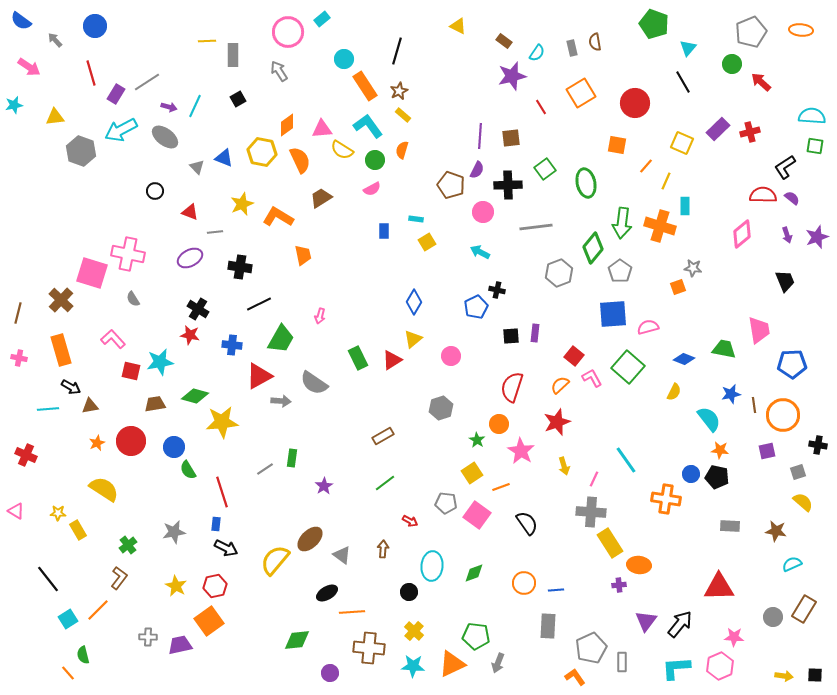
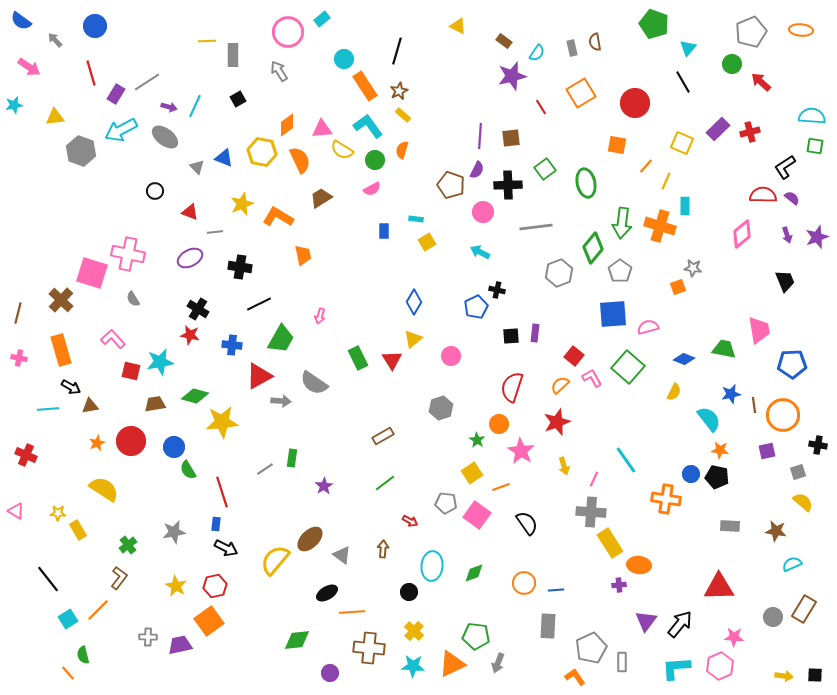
red triangle at (392, 360): rotated 30 degrees counterclockwise
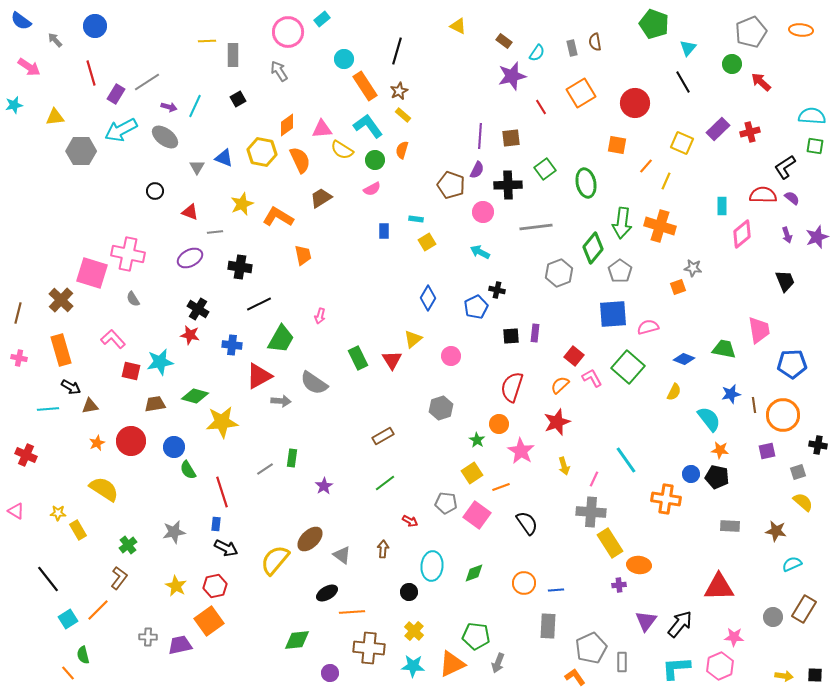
gray hexagon at (81, 151): rotated 20 degrees counterclockwise
gray triangle at (197, 167): rotated 14 degrees clockwise
cyan rectangle at (685, 206): moved 37 px right
blue diamond at (414, 302): moved 14 px right, 4 px up
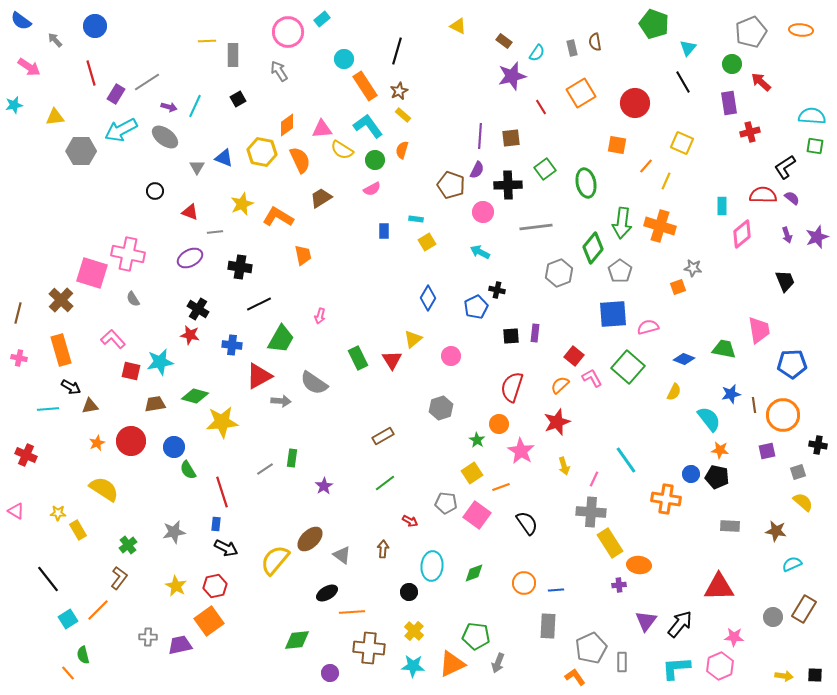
purple rectangle at (718, 129): moved 11 px right, 26 px up; rotated 55 degrees counterclockwise
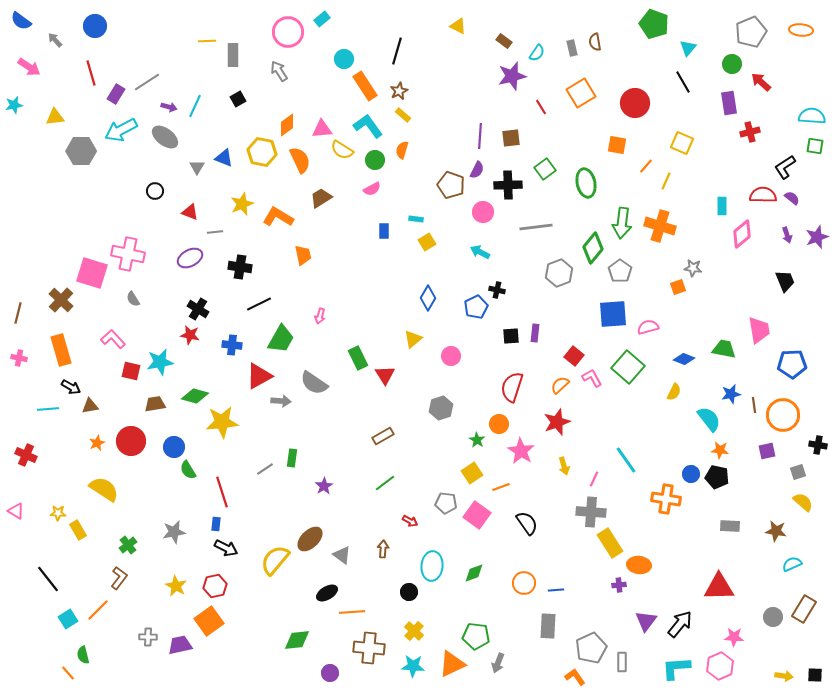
red triangle at (392, 360): moved 7 px left, 15 px down
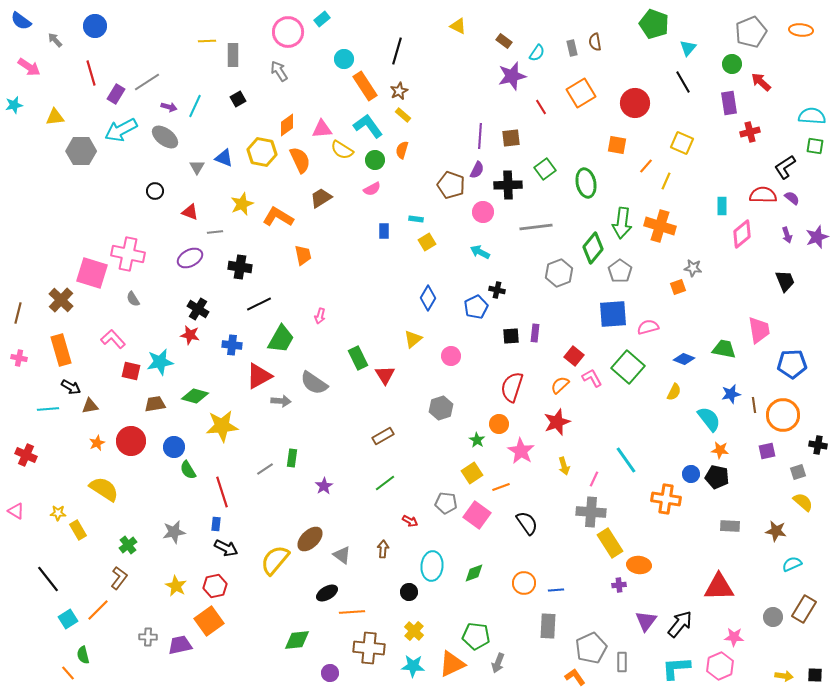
yellow star at (222, 422): moved 4 px down
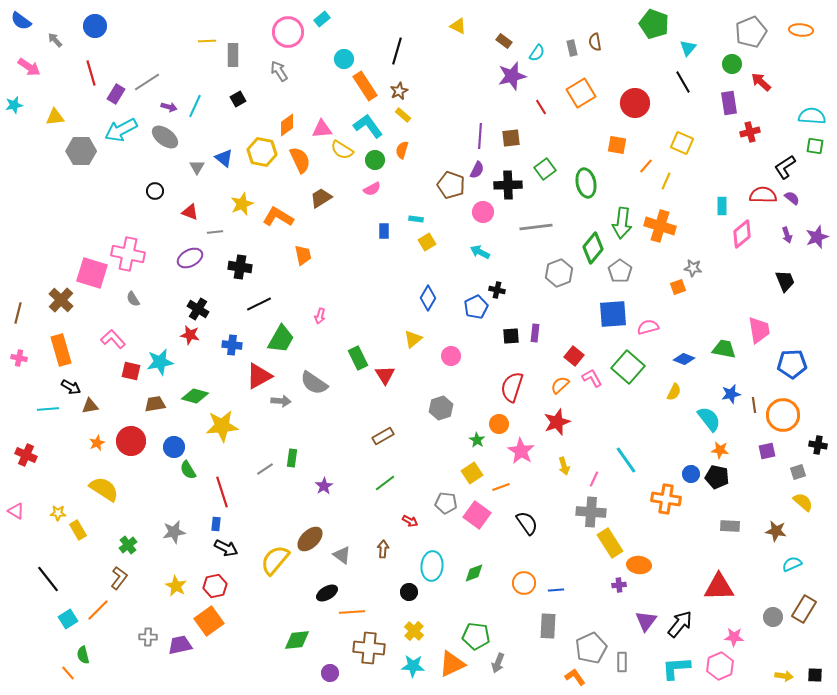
blue triangle at (224, 158): rotated 18 degrees clockwise
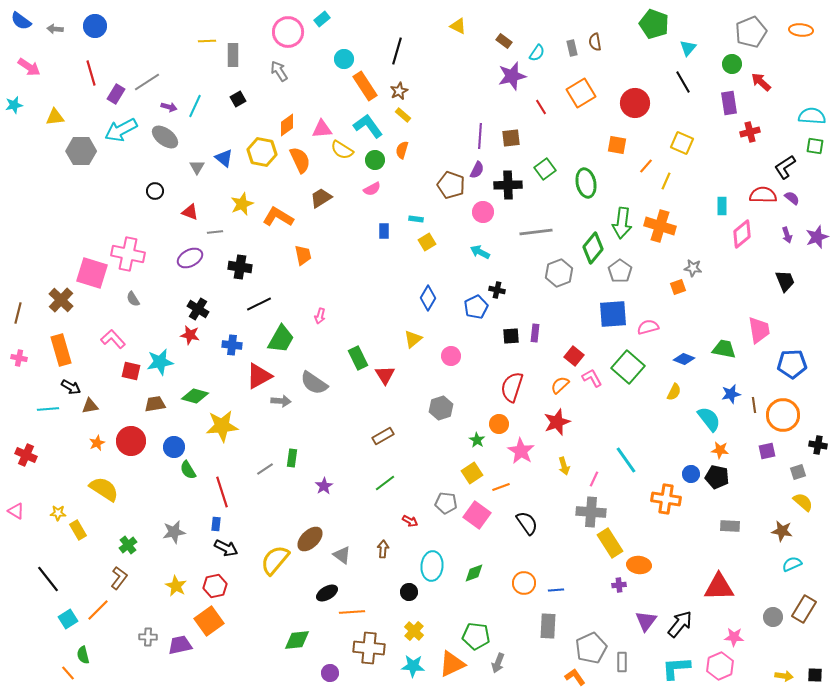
gray arrow at (55, 40): moved 11 px up; rotated 42 degrees counterclockwise
gray line at (536, 227): moved 5 px down
brown star at (776, 531): moved 6 px right
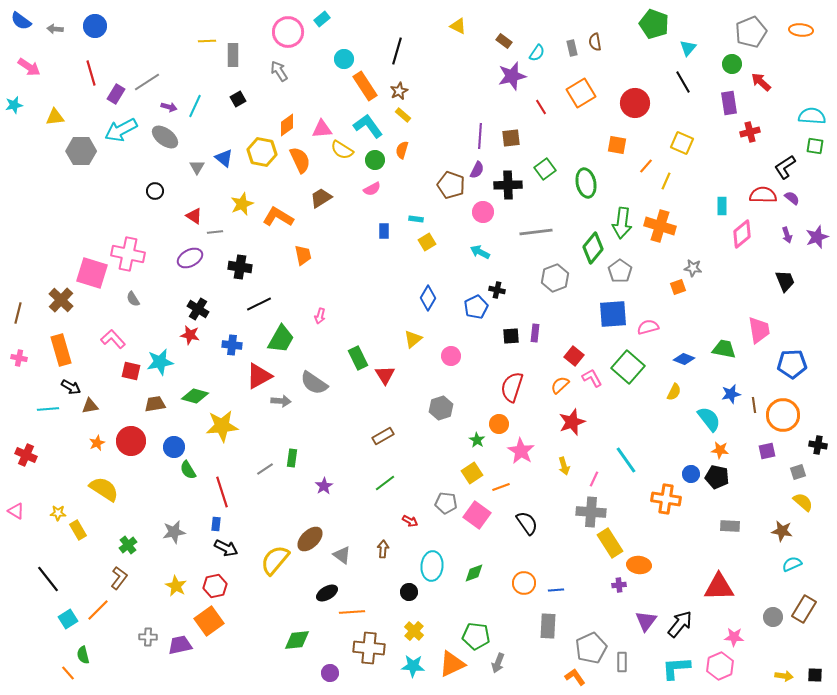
red triangle at (190, 212): moved 4 px right, 4 px down; rotated 12 degrees clockwise
gray hexagon at (559, 273): moved 4 px left, 5 px down
red star at (557, 422): moved 15 px right
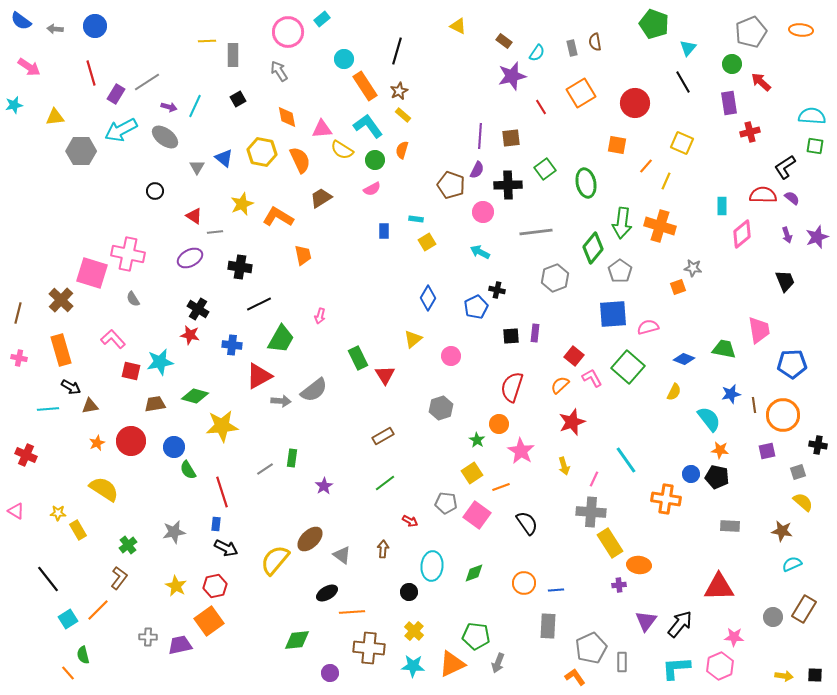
orange diamond at (287, 125): moved 8 px up; rotated 65 degrees counterclockwise
gray semicircle at (314, 383): moved 7 px down; rotated 72 degrees counterclockwise
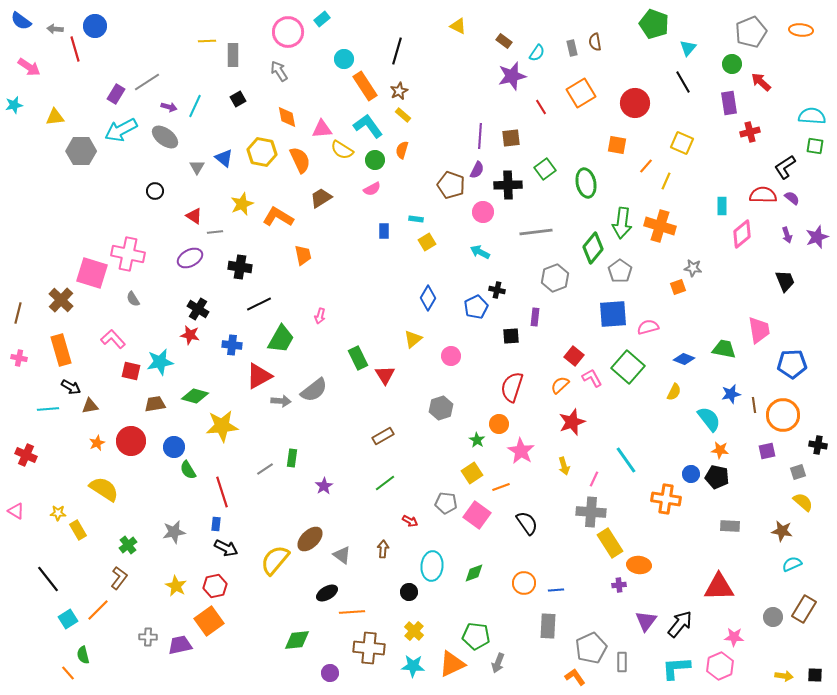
red line at (91, 73): moved 16 px left, 24 px up
purple rectangle at (535, 333): moved 16 px up
